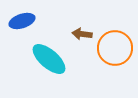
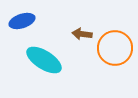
cyan ellipse: moved 5 px left, 1 px down; rotated 9 degrees counterclockwise
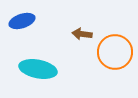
orange circle: moved 4 px down
cyan ellipse: moved 6 px left, 9 px down; rotated 21 degrees counterclockwise
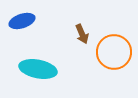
brown arrow: rotated 120 degrees counterclockwise
orange circle: moved 1 px left
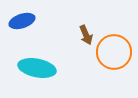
brown arrow: moved 4 px right, 1 px down
cyan ellipse: moved 1 px left, 1 px up
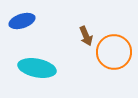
brown arrow: moved 1 px down
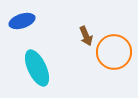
cyan ellipse: rotated 54 degrees clockwise
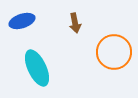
brown arrow: moved 11 px left, 13 px up; rotated 12 degrees clockwise
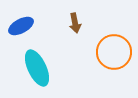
blue ellipse: moved 1 px left, 5 px down; rotated 10 degrees counterclockwise
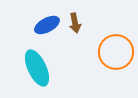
blue ellipse: moved 26 px right, 1 px up
orange circle: moved 2 px right
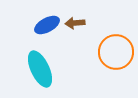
brown arrow: rotated 96 degrees clockwise
cyan ellipse: moved 3 px right, 1 px down
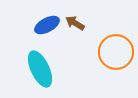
brown arrow: rotated 36 degrees clockwise
